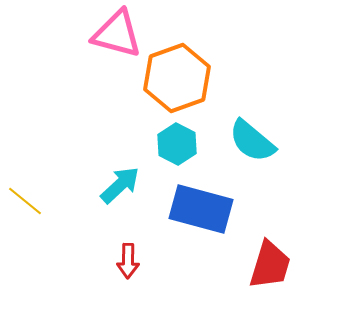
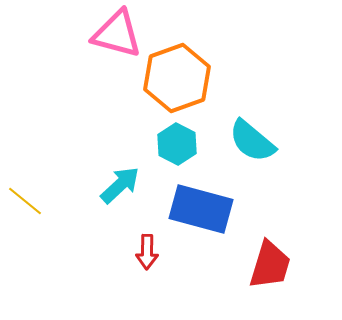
red arrow: moved 19 px right, 9 px up
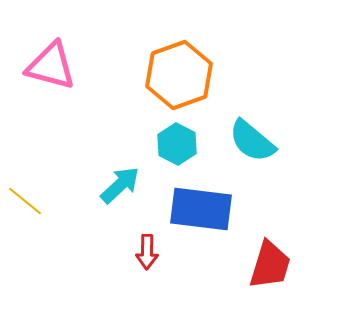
pink triangle: moved 66 px left, 32 px down
orange hexagon: moved 2 px right, 3 px up
blue rectangle: rotated 8 degrees counterclockwise
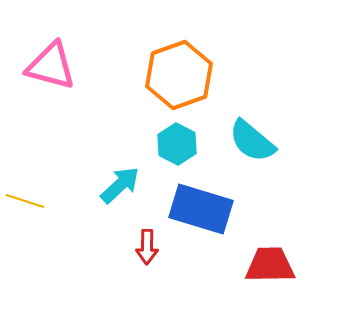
yellow line: rotated 21 degrees counterclockwise
blue rectangle: rotated 10 degrees clockwise
red arrow: moved 5 px up
red trapezoid: rotated 108 degrees counterclockwise
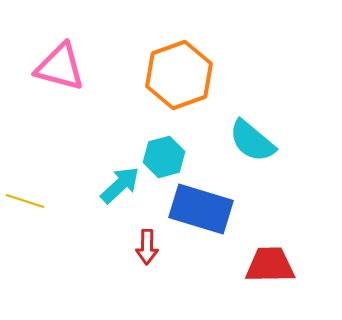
pink triangle: moved 9 px right, 1 px down
cyan hexagon: moved 13 px left, 13 px down; rotated 18 degrees clockwise
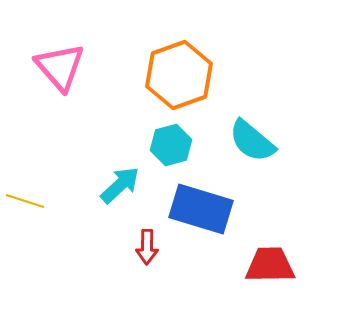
pink triangle: rotated 34 degrees clockwise
cyan hexagon: moved 7 px right, 12 px up
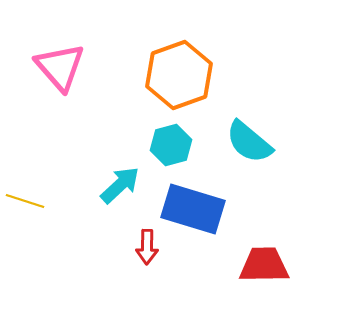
cyan semicircle: moved 3 px left, 1 px down
blue rectangle: moved 8 px left
red trapezoid: moved 6 px left
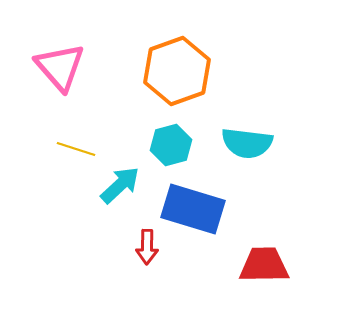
orange hexagon: moved 2 px left, 4 px up
cyan semicircle: moved 2 px left, 1 px down; rotated 33 degrees counterclockwise
yellow line: moved 51 px right, 52 px up
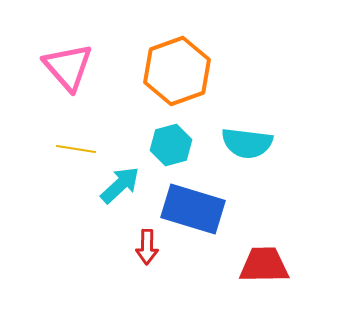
pink triangle: moved 8 px right
yellow line: rotated 9 degrees counterclockwise
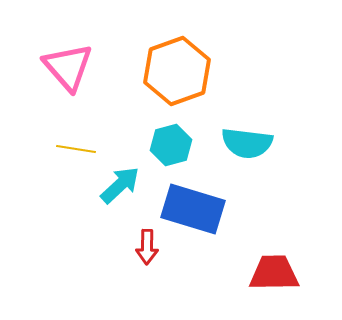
red trapezoid: moved 10 px right, 8 px down
